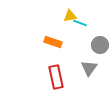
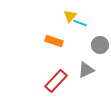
yellow triangle: rotated 40 degrees counterclockwise
orange rectangle: moved 1 px right, 1 px up
gray triangle: moved 3 px left, 2 px down; rotated 30 degrees clockwise
red rectangle: moved 4 px down; rotated 55 degrees clockwise
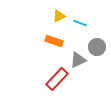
yellow triangle: moved 11 px left; rotated 24 degrees clockwise
gray circle: moved 3 px left, 2 px down
gray triangle: moved 8 px left, 10 px up
red rectangle: moved 1 px right, 2 px up
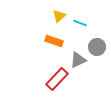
yellow triangle: rotated 16 degrees counterclockwise
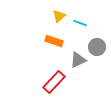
red rectangle: moved 3 px left, 3 px down
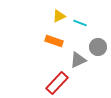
yellow triangle: rotated 16 degrees clockwise
gray circle: moved 1 px right
red rectangle: moved 3 px right, 1 px down
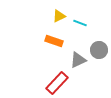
gray circle: moved 1 px right, 3 px down
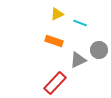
yellow triangle: moved 2 px left, 2 px up
red rectangle: moved 2 px left
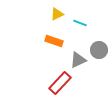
red rectangle: moved 5 px right
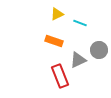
red rectangle: moved 7 px up; rotated 65 degrees counterclockwise
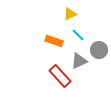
yellow triangle: moved 13 px right
cyan line: moved 2 px left, 12 px down; rotated 24 degrees clockwise
gray triangle: moved 1 px right, 1 px down
red rectangle: rotated 20 degrees counterclockwise
